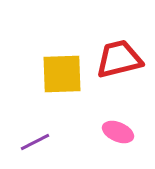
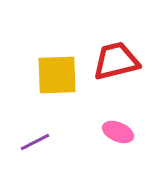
red trapezoid: moved 3 px left, 2 px down
yellow square: moved 5 px left, 1 px down
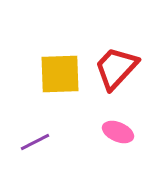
red trapezoid: moved 7 px down; rotated 33 degrees counterclockwise
yellow square: moved 3 px right, 1 px up
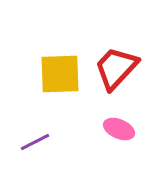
pink ellipse: moved 1 px right, 3 px up
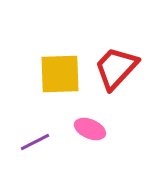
pink ellipse: moved 29 px left
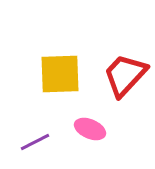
red trapezoid: moved 9 px right, 7 px down
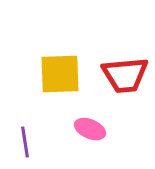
red trapezoid: rotated 138 degrees counterclockwise
purple line: moved 10 px left; rotated 72 degrees counterclockwise
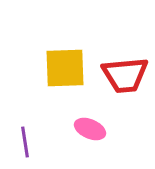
yellow square: moved 5 px right, 6 px up
